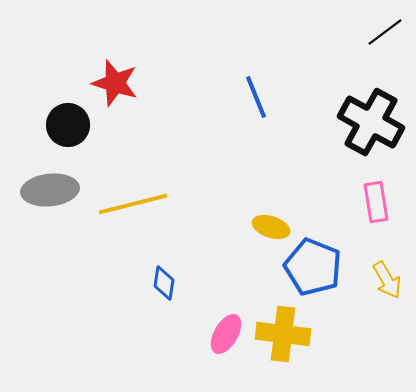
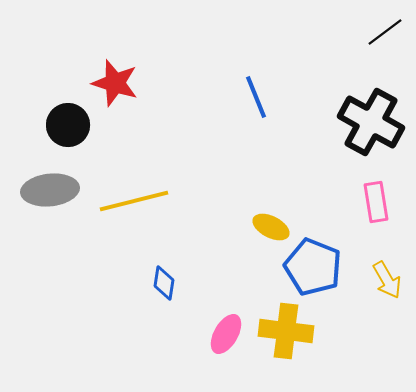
yellow line: moved 1 px right, 3 px up
yellow ellipse: rotated 9 degrees clockwise
yellow cross: moved 3 px right, 3 px up
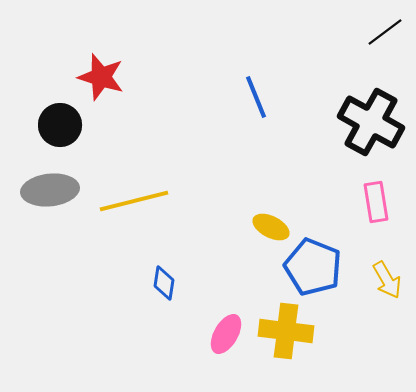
red star: moved 14 px left, 6 px up
black circle: moved 8 px left
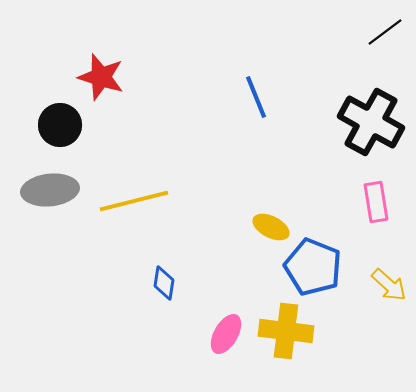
yellow arrow: moved 2 px right, 5 px down; rotated 18 degrees counterclockwise
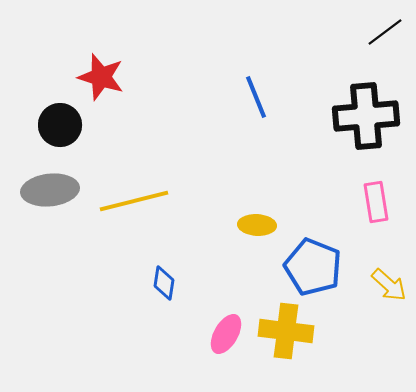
black cross: moved 5 px left, 6 px up; rotated 34 degrees counterclockwise
yellow ellipse: moved 14 px left, 2 px up; rotated 24 degrees counterclockwise
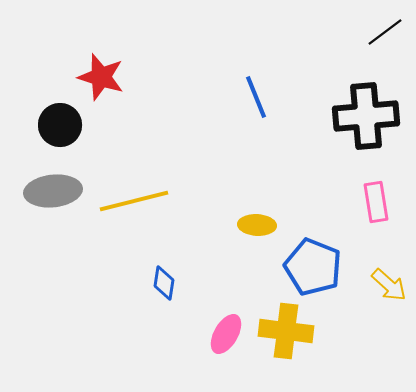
gray ellipse: moved 3 px right, 1 px down
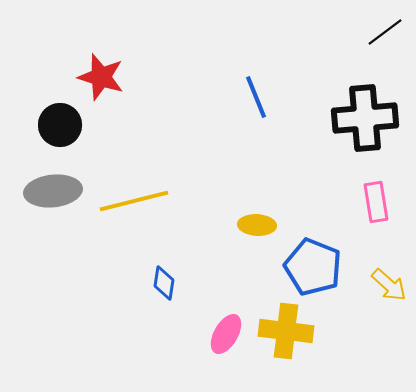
black cross: moved 1 px left, 2 px down
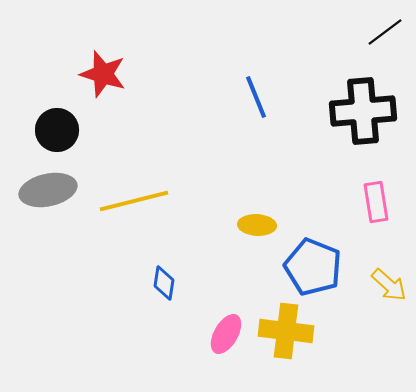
red star: moved 2 px right, 3 px up
black cross: moved 2 px left, 7 px up
black circle: moved 3 px left, 5 px down
gray ellipse: moved 5 px left, 1 px up; rotated 6 degrees counterclockwise
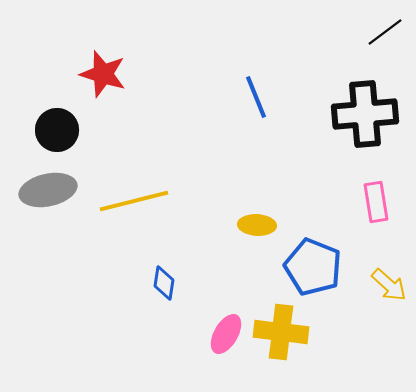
black cross: moved 2 px right, 3 px down
yellow cross: moved 5 px left, 1 px down
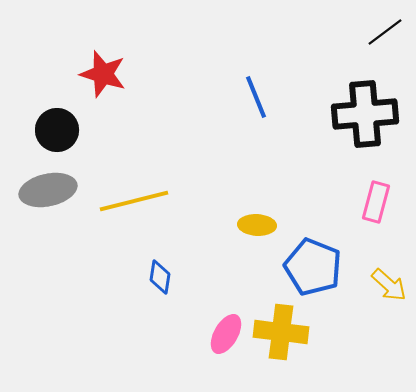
pink rectangle: rotated 24 degrees clockwise
blue diamond: moved 4 px left, 6 px up
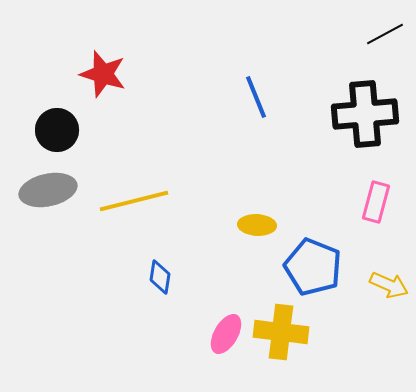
black line: moved 2 px down; rotated 9 degrees clockwise
yellow arrow: rotated 18 degrees counterclockwise
